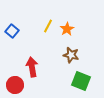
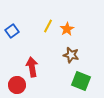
blue square: rotated 16 degrees clockwise
red circle: moved 2 px right
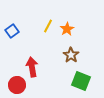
brown star: rotated 21 degrees clockwise
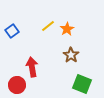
yellow line: rotated 24 degrees clockwise
green square: moved 1 px right, 3 px down
